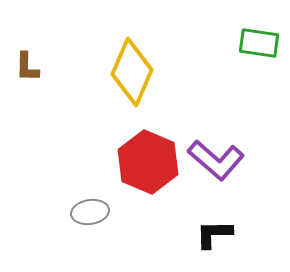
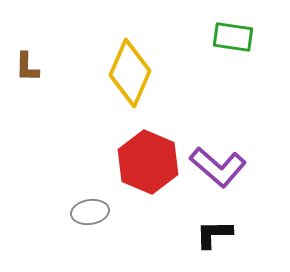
green rectangle: moved 26 px left, 6 px up
yellow diamond: moved 2 px left, 1 px down
purple L-shape: moved 2 px right, 7 px down
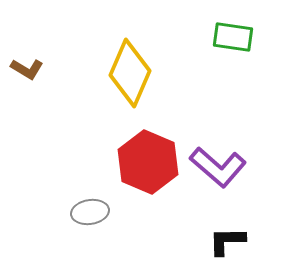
brown L-shape: moved 2 px down; rotated 60 degrees counterclockwise
black L-shape: moved 13 px right, 7 px down
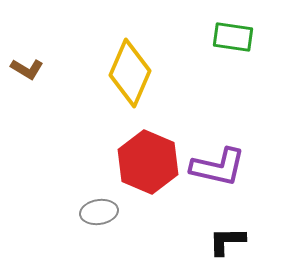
purple L-shape: rotated 28 degrees counterclockwise
gray ellipse: moved 9 px right
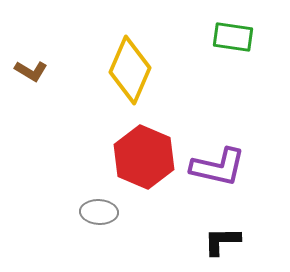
brown L-shape: moved 4 px right, 2 px down
yellow diamond: moved 3 px up
red hexagon: moved 4 px left, 5 px up
gray ellipse: rotated 12 degrees clockwise
black L-shape: moved 5 px left
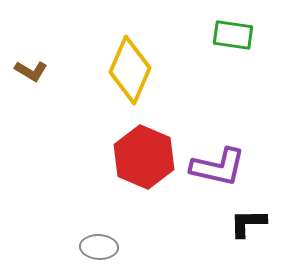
green rectangle: moved 2 px up
gray ellipse: moved 35 px down
black L-shape: moved 26 px right, 18 px up
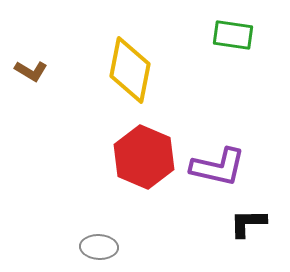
yellow diamond: rotated 12 degrees counterclockwise
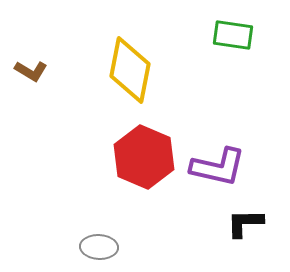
black L-shape: moved 3 px left
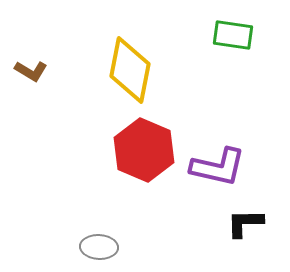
red hexagon: moved 7 px up
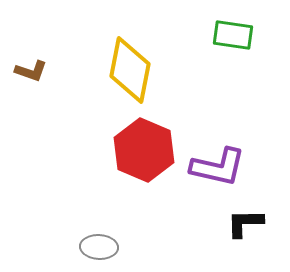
brown L-shape: rotated 12 degrees counterclockwise
